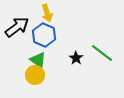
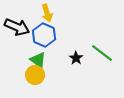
black arrow: rotated 60 degrees clockwise
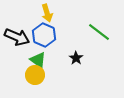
black arrow: moved 10 px down
green line: moved 3 px left, 21 px up
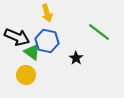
blue hexagon: moved 3 px right, 6 px down; rotated 10 degrees counterclockwise
green triangle: moved 6 px left, 8 px up
yellow circle: moved 9 px left
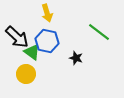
black arrow: rotated 20 degrees clockwise
black star: rotated 16 degrees counterclockwise
yellow circle: moved 1 px up
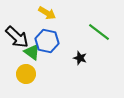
yellow arrow: rotated 42 degrees counterclockwise
black star: moved 4 px right
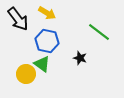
black arrow: moved 1 px right, 18 px up; rotated 10 degrees clockwise
green triangle: moved 10 px right, 12 px down
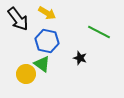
green line: rotated 10 degrees counterclockwise
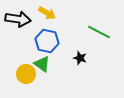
black arrow: rotated 45 degrees counterclockwise
